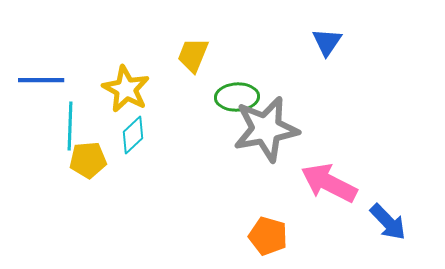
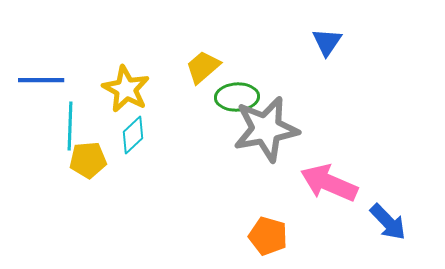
yellow trapezoid: moved 10 px right, 12 px down; rotated 27 degrees clockwise
pink arrow: rotated 4 degrees counterclockwise
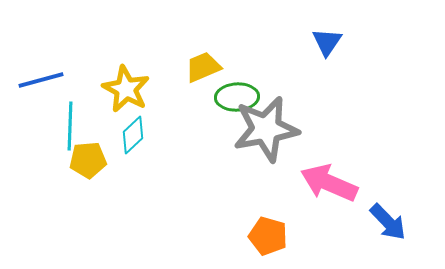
yellow trapezoid: rotated 18 degrees clockwise
blue line: rotated 15 degrees counterclockwise
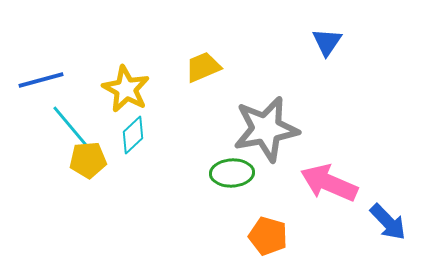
green ellipse: moved 5 px left, 76 px down
cyan line: rotated 42 degrees counterclockwise
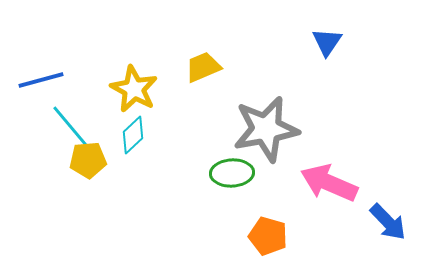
yellow star: moved 8 px right
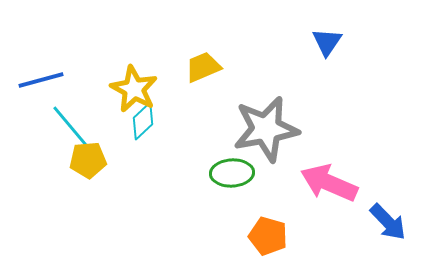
cyan diamond: moved 10 px right, 14 px up
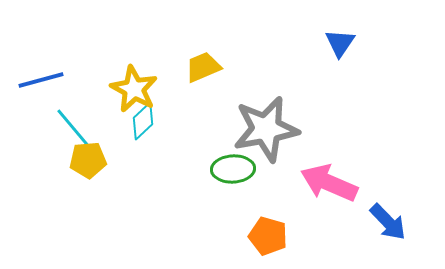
blue triangle: moved 13 px right, 1 px down
cyan line: moved 4 px right, 3 px down
green ellipse: moved 1 px right, 4 px up
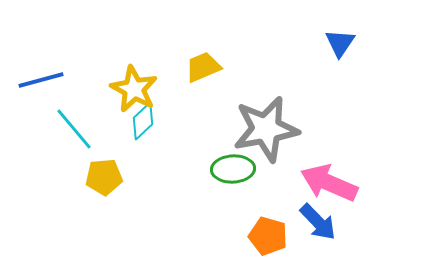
yellow pentagon: moved 16 px right, 17 px down
blue arrow: moved 70 px left
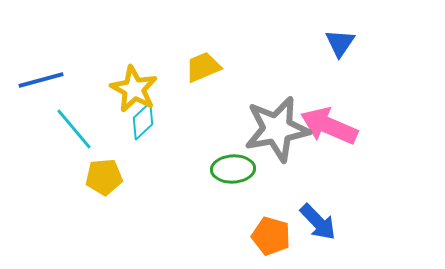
gray star: moved 11 px right
pink arrow: moved 57 px up
orange pentagon: moved 3 px right
